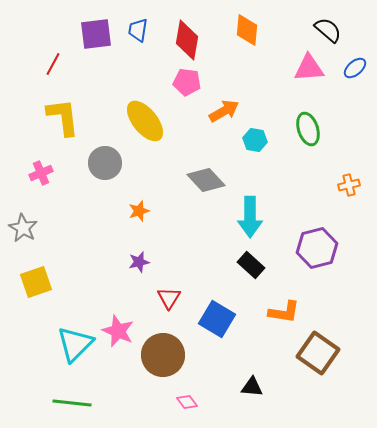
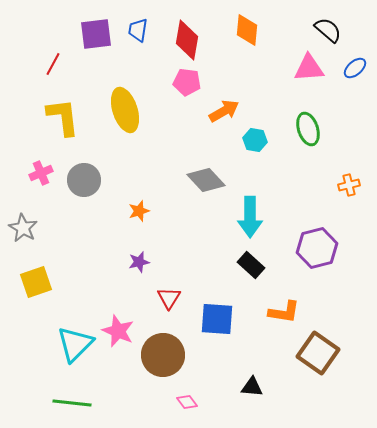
yellow ellipse: moved 20 px left, 11 px up; rotated 21 degrees clockwise
gray circle: moved 21 px left, 17 px down
blue square: rotated 27 degrees counterclockwise
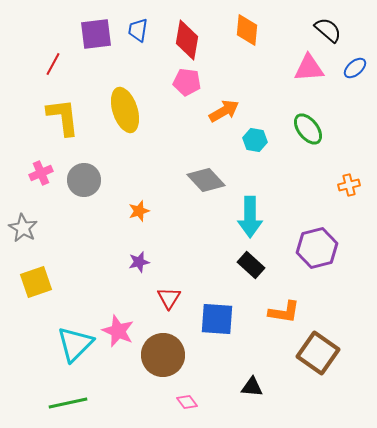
green ellipse: rotated 20 degrees counterclockwise
green line: moved 4 px left; rotated 18 degrees counterclockwise
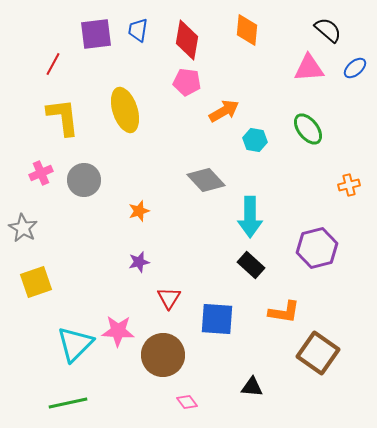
pink star: rotated 20 degrees counterclockwise
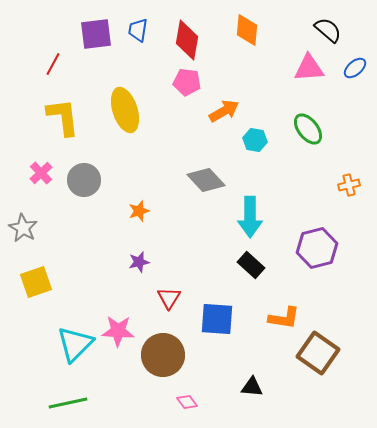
pink cross: rotated 20 degrees counterclockwise
orange L-shape: moved 6 px down
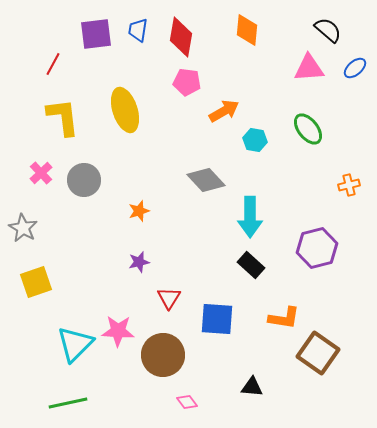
red diamond: moved 6 px left, 3 px up
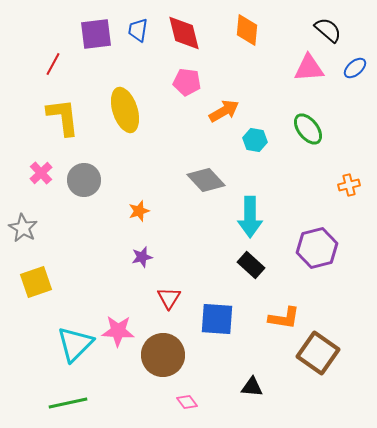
red diamond: moved 3 px right, 4 px up; rotated 24 degrees counterclockwise
purple star: moved 3 px right, 5 px up
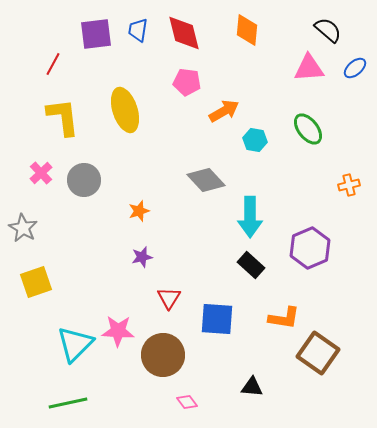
purple hexagon: moved 7 px left; rotated 9 degrees counterclockwise
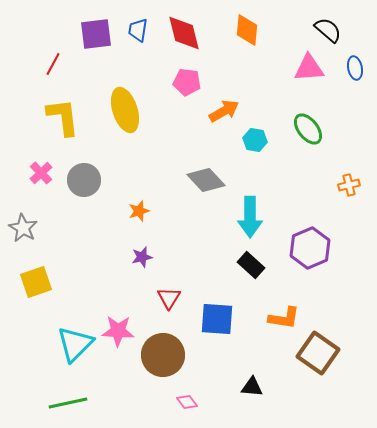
blue ellipse: rotated 60 degrees counterclockwise
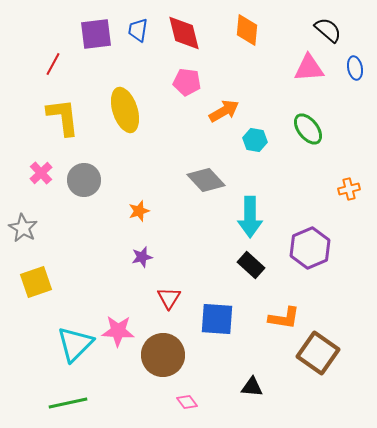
orange cross: moved 4 px down
